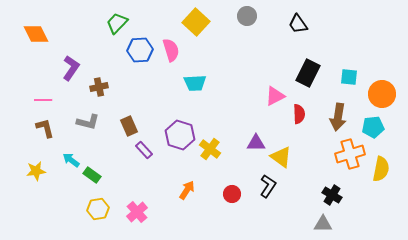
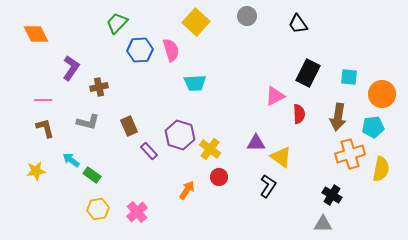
purple rectangle: moved 5 px right, 1 px down
red circle: moved 13 px left, 17 px up
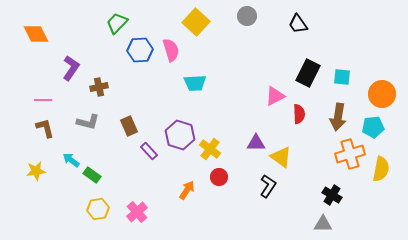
cyan square: moved 7 px left
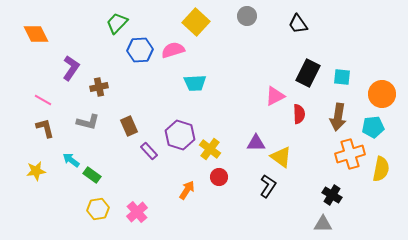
pink semicircle: moved 2 px right; rotated 90 degrees counterclockwise
pink line: rotated 30 degrees clockwise
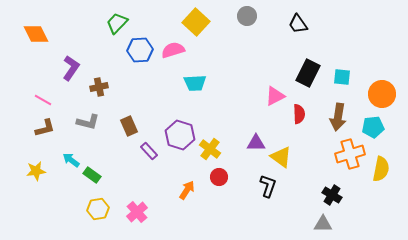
brown L-shape: rotated 90 degrees clockwise
black L-shape: rotated 15 degrees counterclockwise
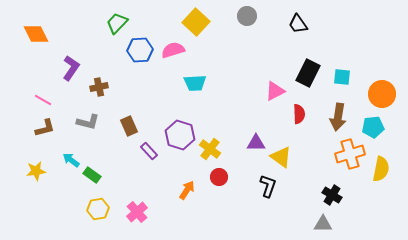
pink triangle: moved 5 px up
